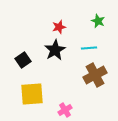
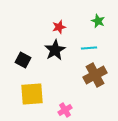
black square: rotated 28 degrees counterclockwise
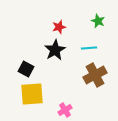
black square: moved 3 px right, 9 px down
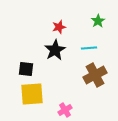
green star: rotated 16 degrees clockwise
black square: rotated 21 degrees counterclockwise
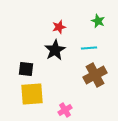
green star: rotated 16 degrees counterclockwise
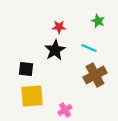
red star: rotated 16 degrees clockwise
cyan line: rotated 28 degrees clockwise
yellow square: moved 2 px down
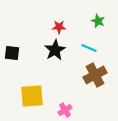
black square: moved 14 px left, 16 px up
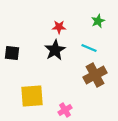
green star: rotated 24 degrees clockwise
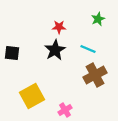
green star: moved 2 px up
cyan line: moved 1 px left, 1 px down
yellow square: rotated 25 degrees counterclockwise
